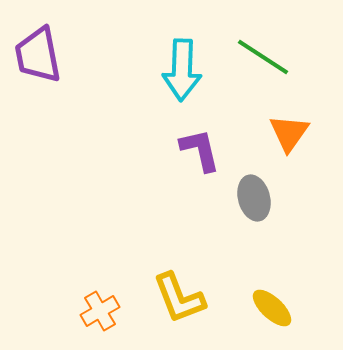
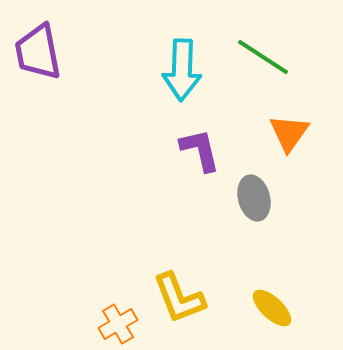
purple trapezoid: moved 3 px up
orange cross: moved 18 px right, 13 px down
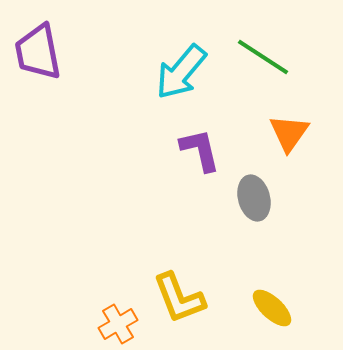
cyan arrow: moved 1 px left, 2 px down; rotated 38 degrees clockwise
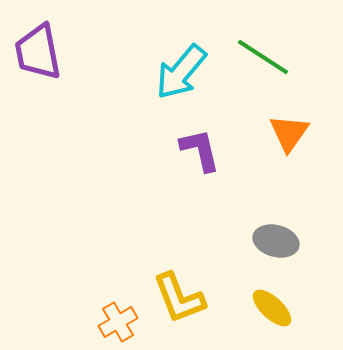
gray ellipse: moved 22 px right, 43 px down; rotated 60 degrees counterclockwise
orange cross: moved 2 px up
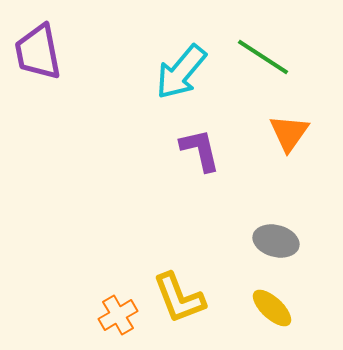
orange cross: moved 7 px up
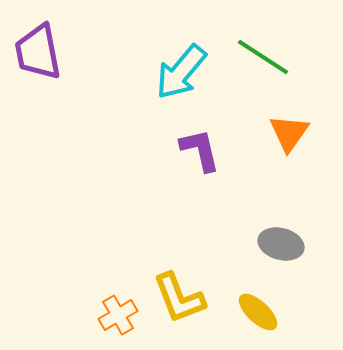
gray ellipse: moved 5 px right, 3 px down
yellow ellipse: moved 14 px left, 4 px down
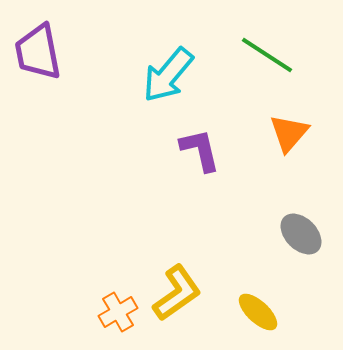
green line: moved 4 px right, 2 px up
cyan arrow: moved 13 px left, 3 px down
orange triangle: rotated 6 degrees clockwise
gray ellipse: moved 20 px right, 10 px up; rotated 30 degrees clockwise
yellow L-shape: moved 2 px left, 5 px up; rotated 104 degrees counterclockwise
orange cross: moved 3 px up
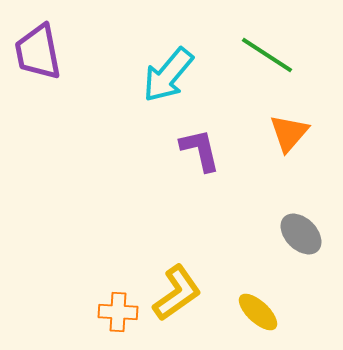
orange cross: rotated 33 degrees clockwise
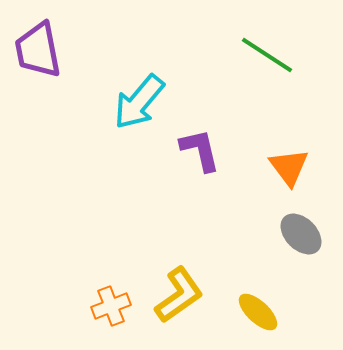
purple trapezoid: moved 2 px up
cyan arrow: moved 29 px left, 27 px down
orange triangle: moved 34 px down; rotated 18 degrees counterclockwise
yellow L-shape: moved 2 px right, 2 px down
orange cross: moved 7 px left, 6 px up; rotated 24 degrees counterclockwise
